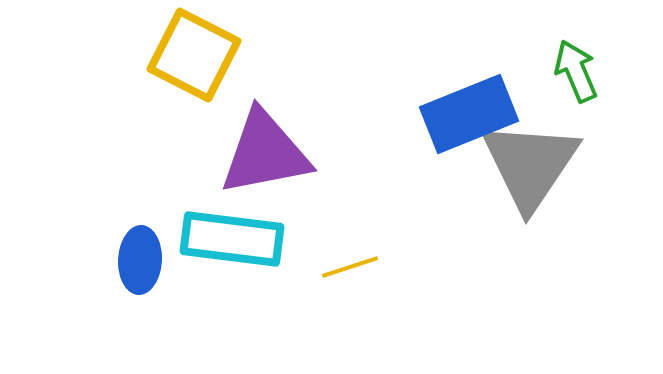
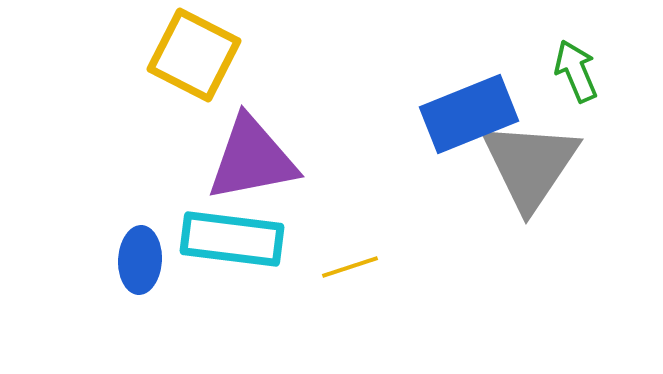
purple triangle: moved 13 px left, 6 px down
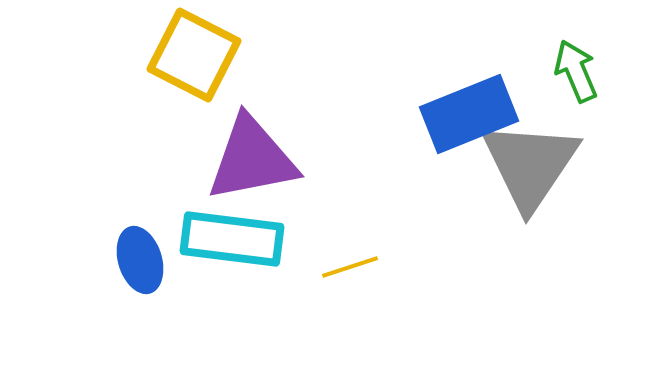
blue ellipse: rotated 20 degrees counterclockwise
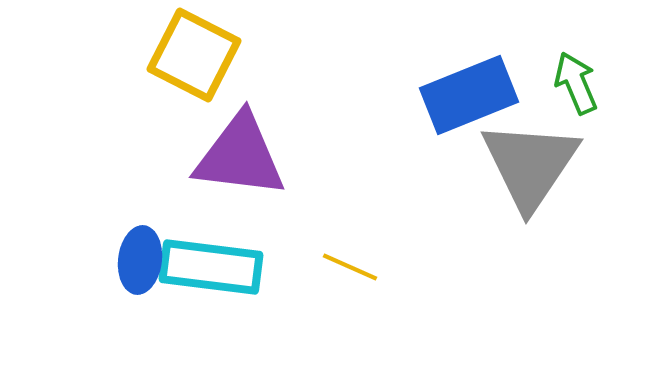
green arrow: moved 12 px down
blue rectangle: moved 19 px up
purple triangle: moved 12 px left, 3 px up; rotated 18 degrees clockwise
cyan rectangle: moved 21 px left, 28 px down
blue ellipse: rotated 24 degrees clockwise
yellow line: rotated 42 degrees clockwise
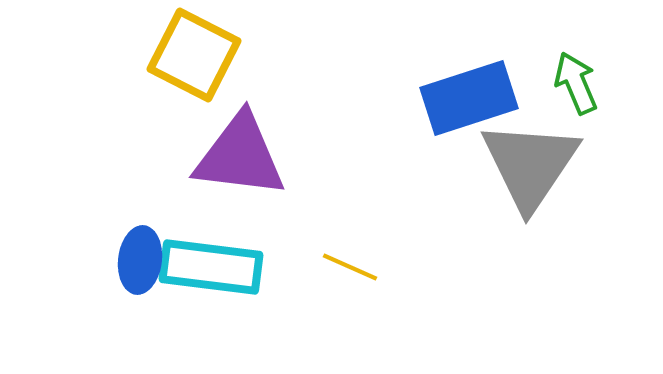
blue rectangle: moved 3 px down; rotated 4 degrees clockwise
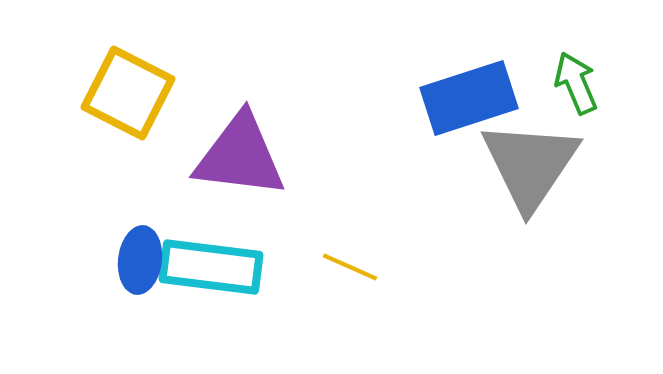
yellow square: moved 66 px left, 38 px down
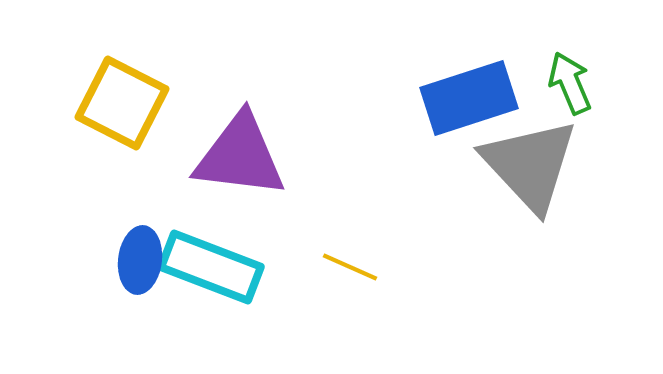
green arrow: moved 6 px left
yellow square: moved 6 px left, 10 px down
gray triangle: rotated 17 degrees counterclockwise
cyan rectangle: rotated 14 degrees clockwise
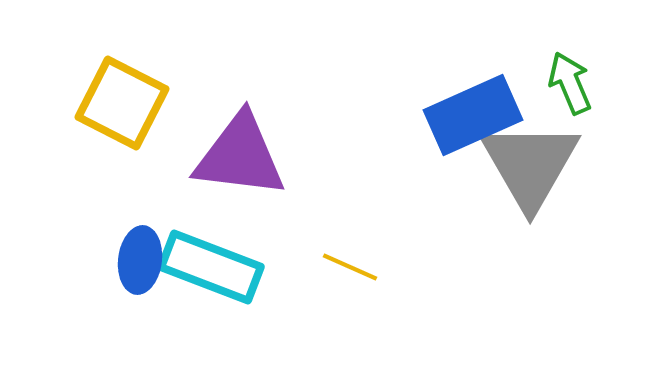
blue rectangle: moved 4 px right, 17 px down; rotated 6 degrees counterclockwise
gray triangle: rotated 13 degrees clockwise
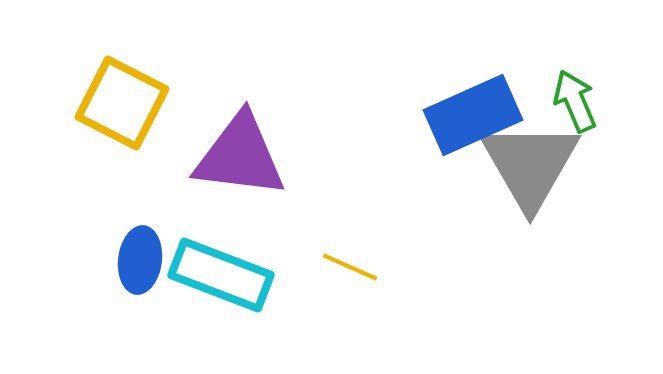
green arrow: moved 5 px right, 18 px down
cyan rectangle: moved 10 px right, 8 px down
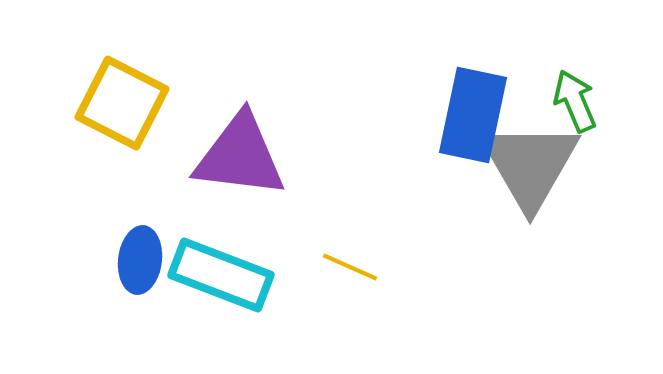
blue rectangle: rotated 54 degrees counterclockwise
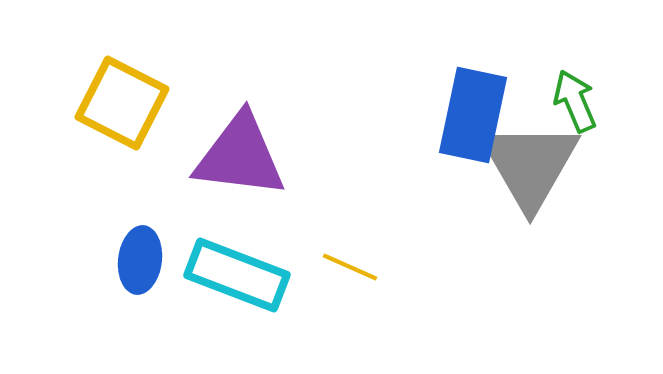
cyan rectangle: moved 16 px right
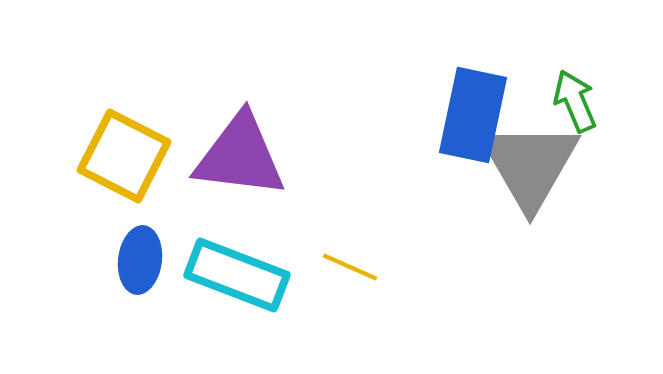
yellow square: moved 2 px right, 53 px down
